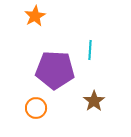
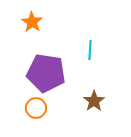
orange star: moved 3 px left, 6 px down; rotated 10 degrees counterclockwise
purple pentagon: moved 9 px left, 3 px down; rotated 6 degrees clockwise
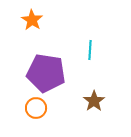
orange star: moved 2 px up
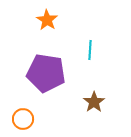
orange star: moved 15 px right
brown star: moved 1 px down
orange circle: moved 13 px left, 11 px down
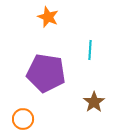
orange star: moved 1 px right, 3 px up; rotated 10 degrees counterclockwise
